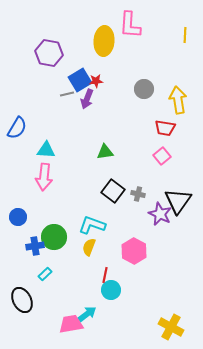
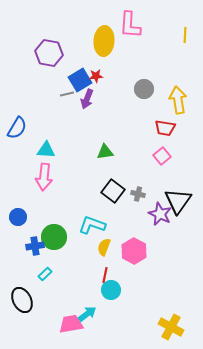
red star: moved 5 px up
yellow semicircle: moved 15 px right
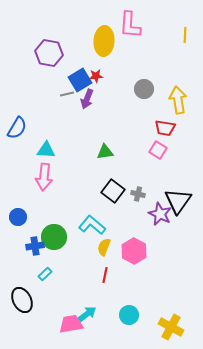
pink square: moved 4 px left, 6 px up; rotated 18 degrees counterclockwise
cyan L-shape: rotated 20 degrees clockwise
cyan circle: moved 18 px right, 25 px down
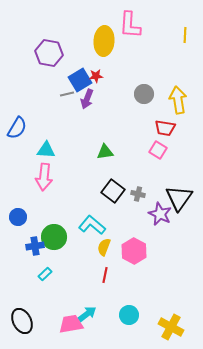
gray circle: moved 5 px down
black triangle: moved 1 px right, 3 px up
black ellipse: moved 21 px down
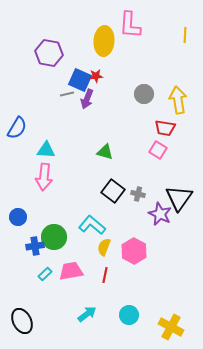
blue square: rotated 35 degrees counterclockwise
green triangle: rotated 24 degrees clockwise
pink trapezoid: moved 53 px up
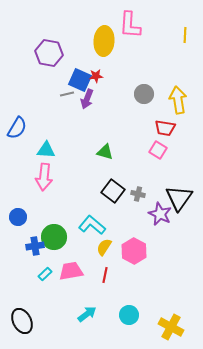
yellow semicircle: rotated 12 degrees clockwise
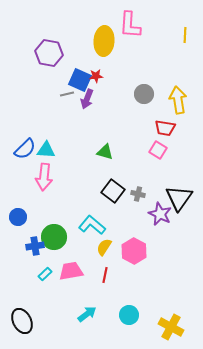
blue semicircle: moved 8 px right, 21 px down; rotated 15 degrees clockwise
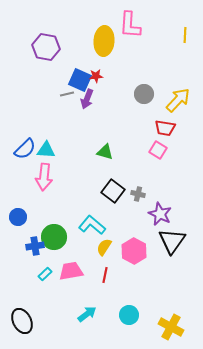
purple hexagon: moved 3 px left, 6 px up
yellow arrow: rotated 52 degrees clockwise
black triangle: moved 7 px left, 43 px down
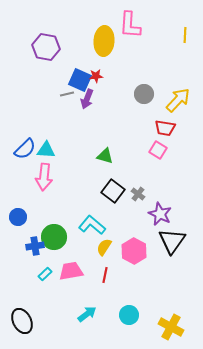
green triangle: moved 4 px down
gray cross: rotated 24 degrees clockwise
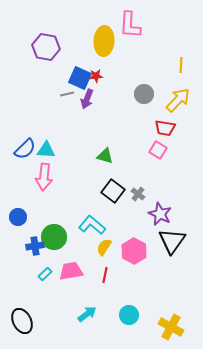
yellow line: moved 4 px left, 30 px down
blue square: moved 2 px up
